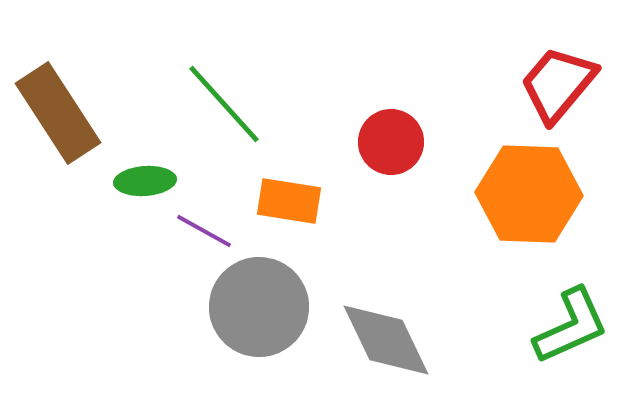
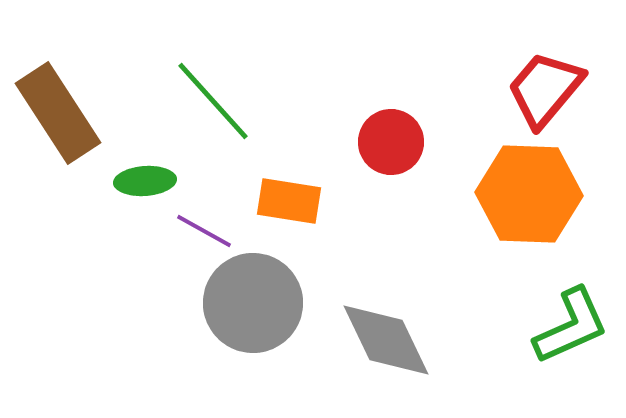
red trapezoid: moved 13 px left, 5 px down
green line: moved 11 px left, 3 px up
gray circle: moved 6 px left, 4 px up
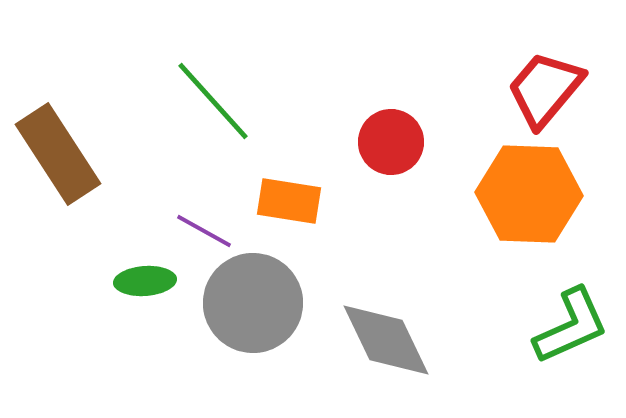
brown rectangle: moved 41 px down
green ellipse: moved 100 px down
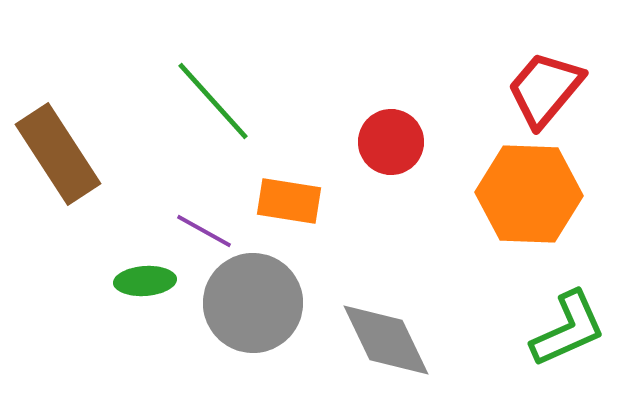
green L-shape: moved 3 px left, 3 px down
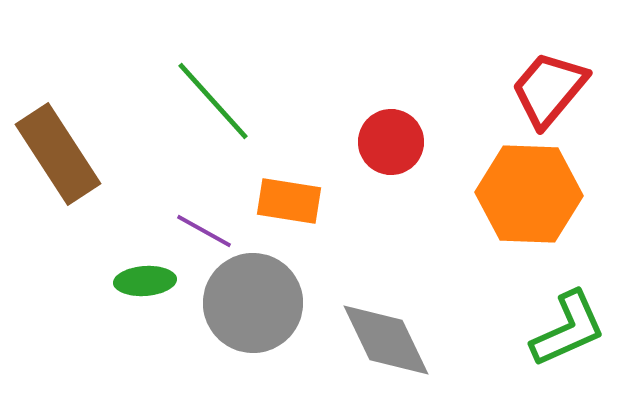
red trapezoid: moved 4 px right
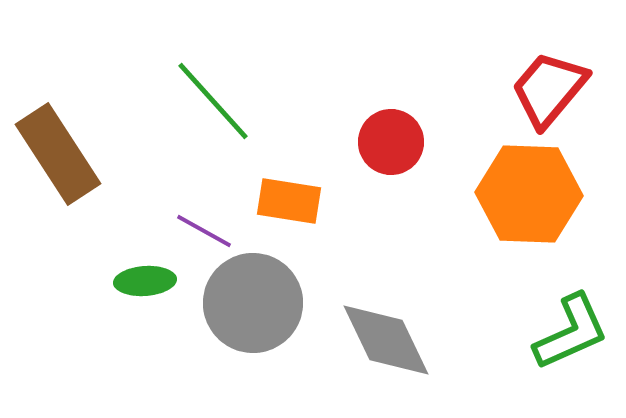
green L-shape: moved 3 px right, 3 px down
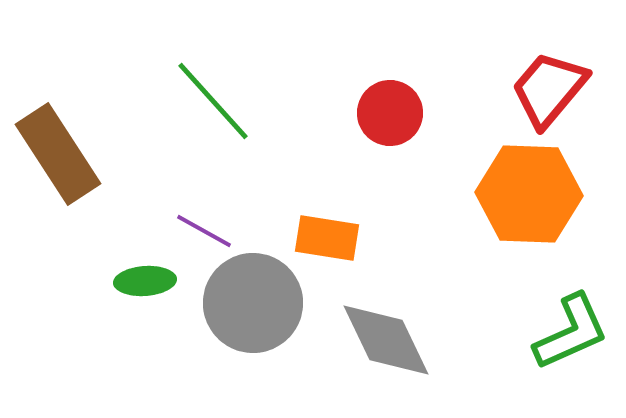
red circle: moved 1 px left, 29 px up
orange rectangle: moved 38 px right, 37 px down
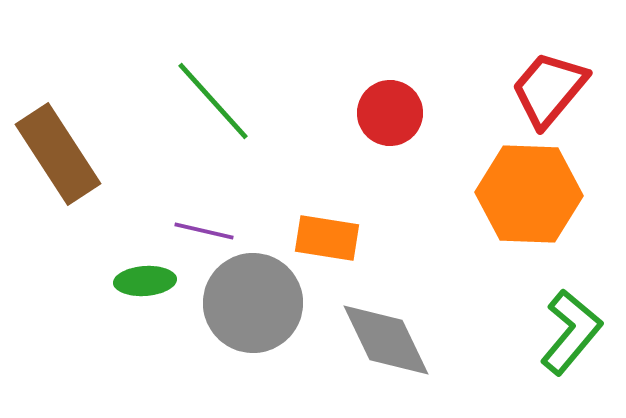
purple line: rotated 16 degrees counterclockwise
green L-shape: rotated 26 degrees counterclockwise
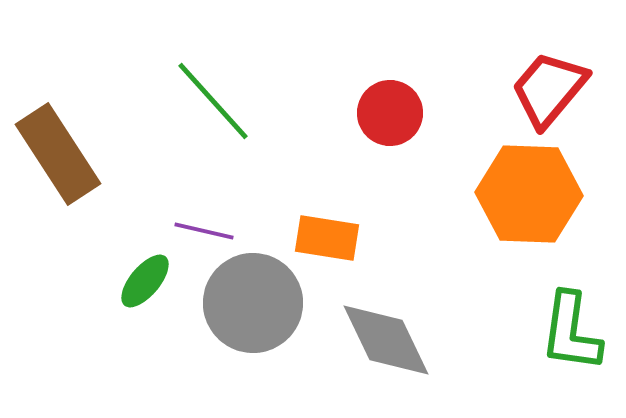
green ellipse: rotated 46 degrees counterclockwise
green L-shape: rotated 148 degrees clockwise
